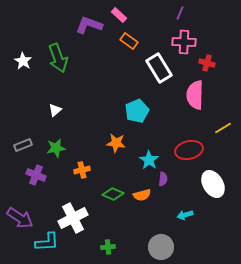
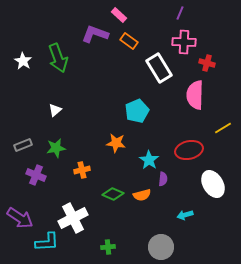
purple L-shape: moved 6 px right, 9 px down
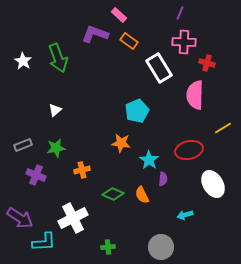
orange star: moved 5 px right
orange semicircle: rotated 78 degrees clockwise
cyan L-shape: moved 3 px left
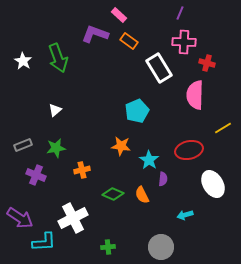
orange star: moved 3 px down
